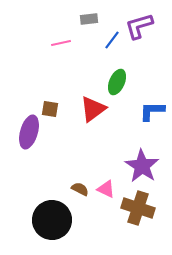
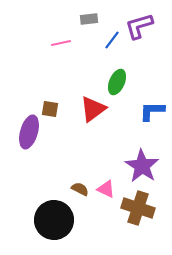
black circle: moved 2 px right
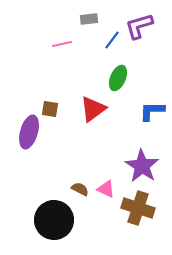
pink line: moved 1 px right, 1 px down
green ellipse: moved 1 px right, 4 px up
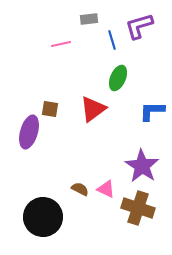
blue line: rotated 54 degrees counterclockwise
pink line: moved 1 px left
black circle: moved 11 px left, 3 px up
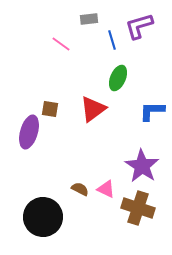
pink line: rotated 48 degrees clockwise
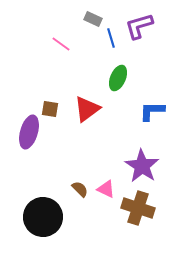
gray rectangle: moved 4 px right; rotated 30 degrees clockwise
blue line: moved 1 px left, 2 px up
red triangle: moved 6 px left
brown semicircle: rotated 18 degrees clockwise
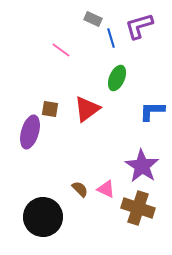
pink line: moved 6 px down
green ellipse: moved 1 px left
purple ellipse: moved 1 px right
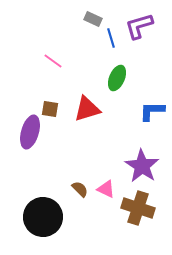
pink line: moved 8 px left, 11 px down
red triangle: rotated 20 degrees clockwise
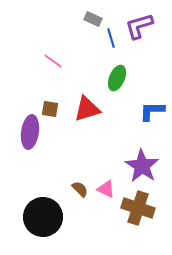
purple ellipse: rotated 8 degrees counterclockwise
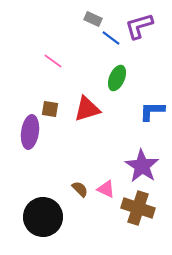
blue line: rotated 36 degrees counterclockwise
